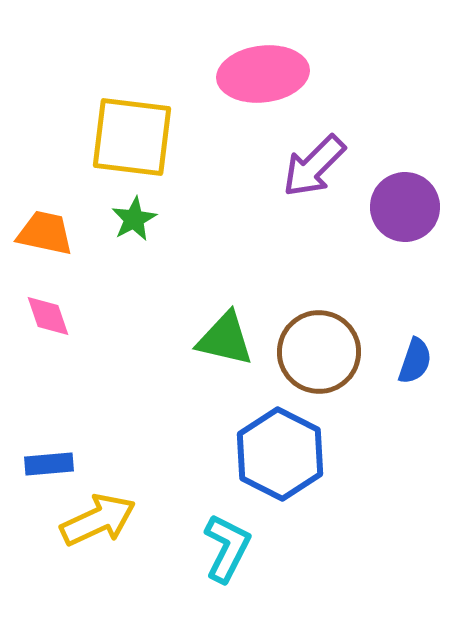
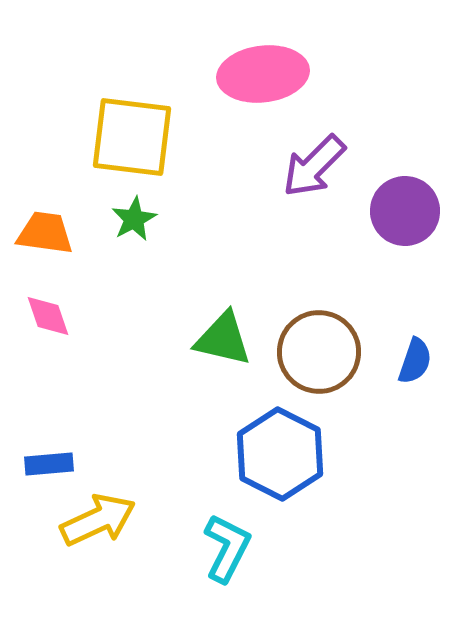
purple circle: moved 4 px down
orange trapezoid: rotated 4 degrees counterclockwise
green triangle: moved 2 px left
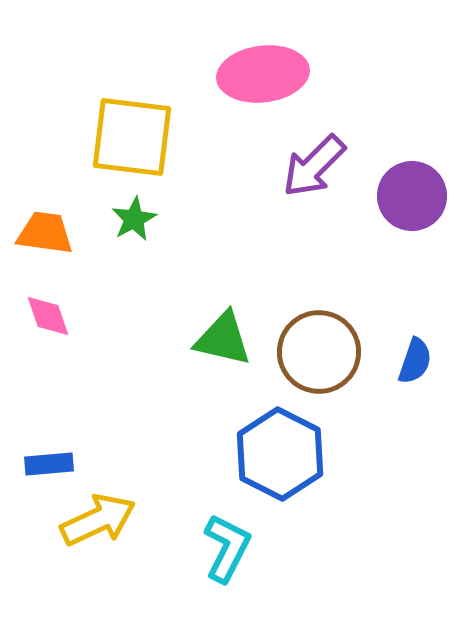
purple circle: moved 7 px right, 15 px up
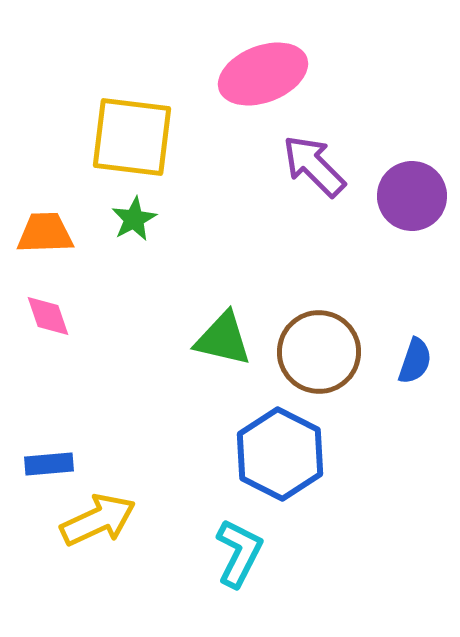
pink ellipse: rotated 14 degrees counterclockwise
purple arrow: rotated 90 degrees clockwise
orange trapezoid: rotated 10 degrees counterclockwise
cyan L-shape: moved 12 px right, 5 px down
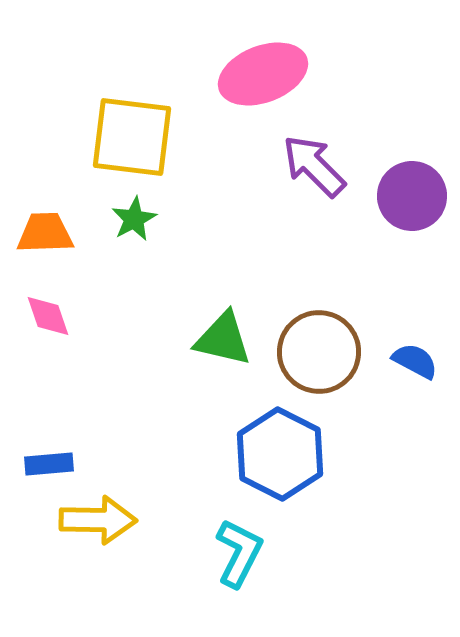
blue semicircle: rotated 81 degrees counterclockwise
yellow arrow: rotated 26 degrees clockwise
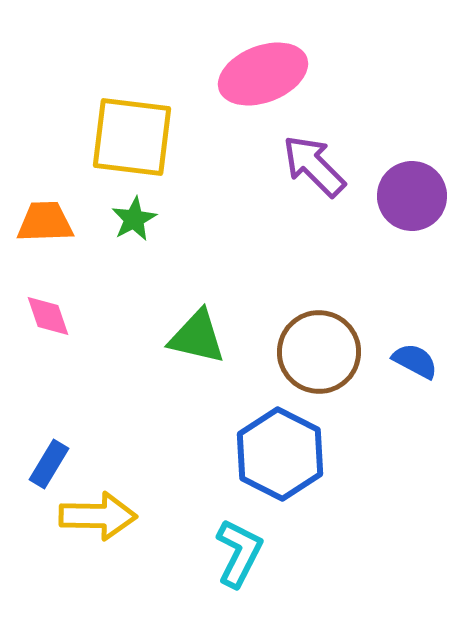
orange trapezoid: moved 11 px up
green triangle: moved 26 px left, 2 px up
blue rectangle: rotated 54 degrees counterclockwise
yellow arrow: moved 4 px up
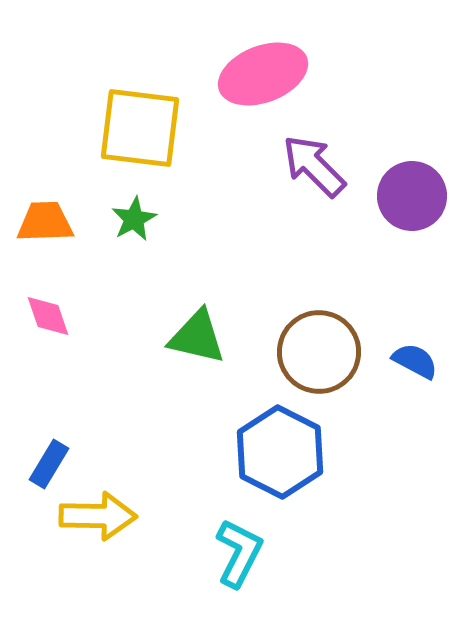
yellow square: moved 8 px right, 9 px up
blue hexagon: moved 2 px up
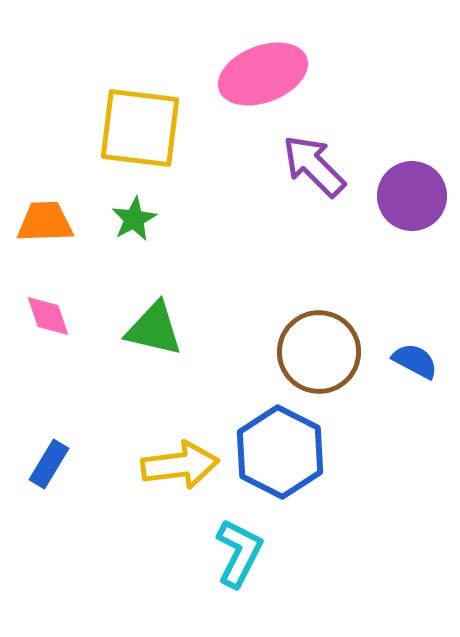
green triangle: moved 43 px left, 8 px up
yellow arrow: moved 82 px right, 51 px up; rotated 8 degrees counterclockwise
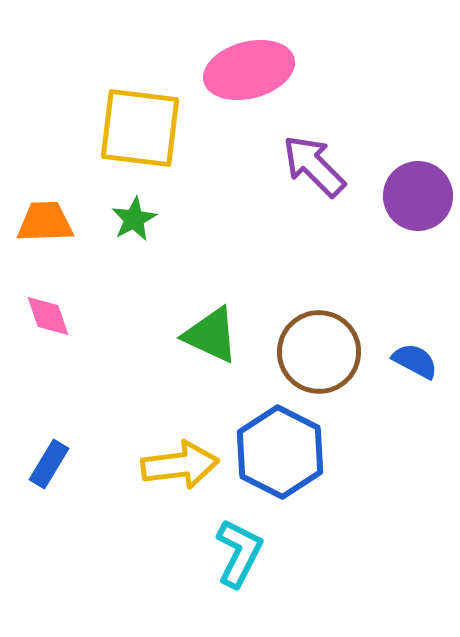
pink ellipse: moved 14 px left, 4 px up; rotated 6 degrees clockwise
purple circle: moved 6 px right
green triangle: moved 57 px right, 6 px down; rotated 12 degrees clockwise
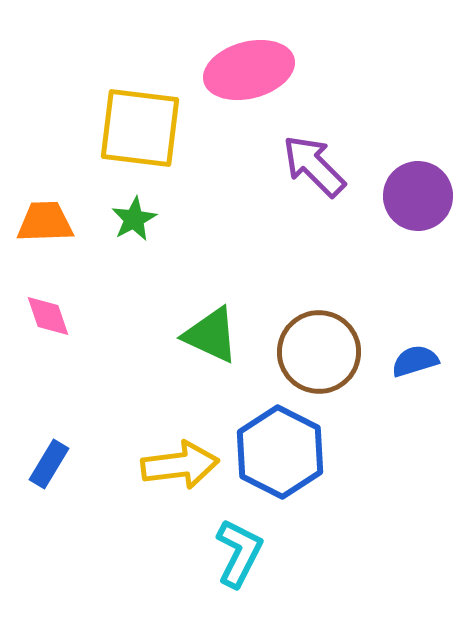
blue semicircle: rotated 45 degrees counterclockwise
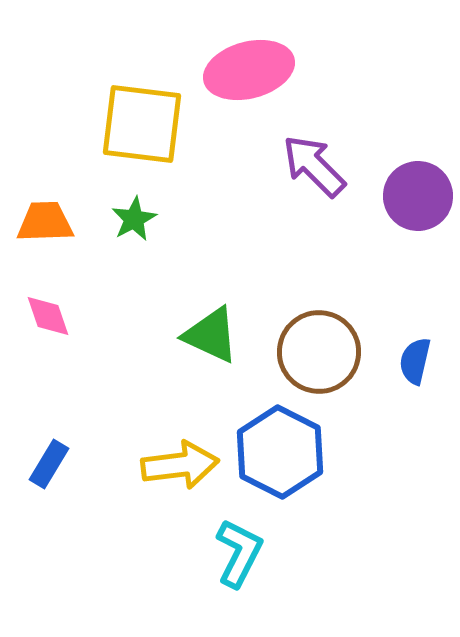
yellow square: moved 2 px right, 4 px up
blue semicircle: rotated 60 degrees counterclockwise
